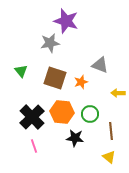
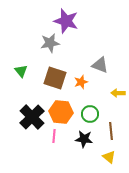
orange hexagon: moved 1 px left
black star: moved 9 px right, 1 px down
pink line: moved 20 px right, 10 px up; rotated 24 degrees clockwise
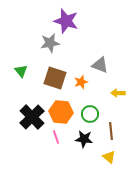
pink line: moved 2 px right, 1 px down; rotated 24 degrees counterclockwise
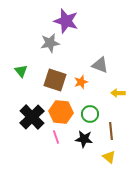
brown square: moved 2 px down
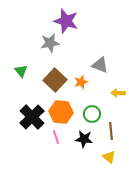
brown square: rotated 25 degrees clockwise
green circle: moved 2 px right
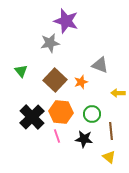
pink line: moved 1 px right, 1 px up
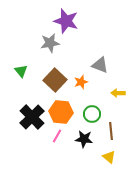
pink line: rotated 48 degrees clockwise
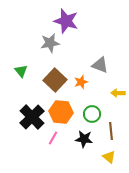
pink line: moved 4 px left, 2 px down
